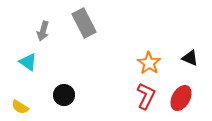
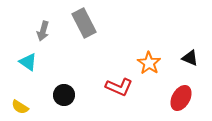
red L-shape: moved 27 px left, 9 px up; rotated 88 degrees clockwise
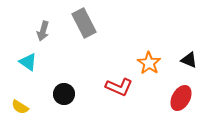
black triangle: moved 1 px left, 2 px down
black circle: moved 1 px up
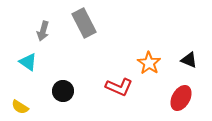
black circle: moved 1 px left, 3 px up
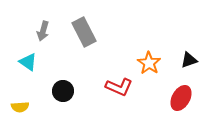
gray rectangle: moved 9 px down
black triangle: rotated 42 degrees counterclockwise
yellow semicircle: rotated 36 degrees counterclockwise
